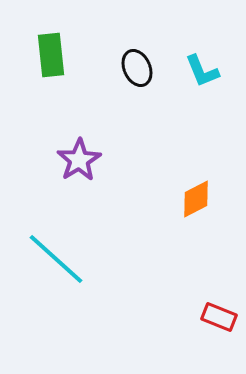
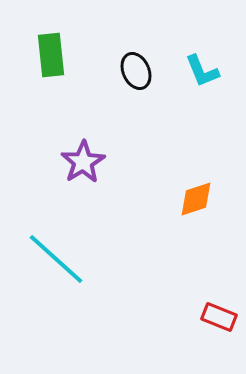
black ellipse: moved 1 px left, 3 px down
purple star: moved 4 px right, 2 px down
orange diamond: rotated 9 degrees clockwise
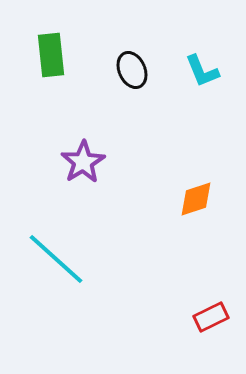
black ellipse: moved 4 px left, 1 px up
red rectangle: moved 8 px left; rotated 48 degrees counterclockwise
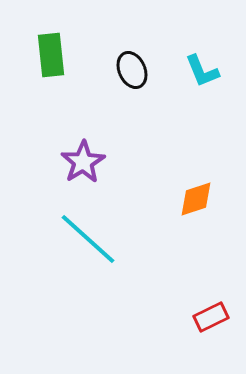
cyan line: moved 32 px right, 20 px up
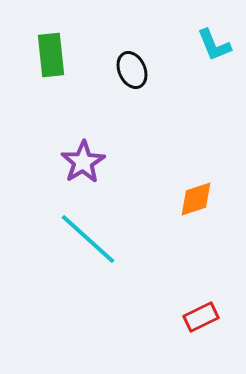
cyan L-shape: moved 12 px right, 26 px up
red rectangle: moved 10 px left
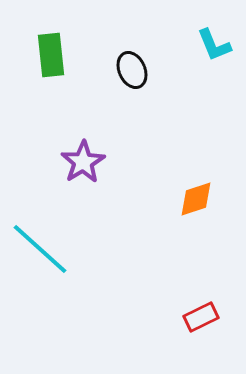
cyan line: moved 48 px left, 10 px down
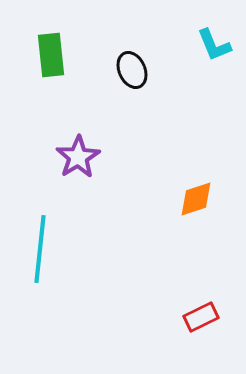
purple star: moved 5 px left, 5 px up
cyan line: rotated 54 degrees clockwise
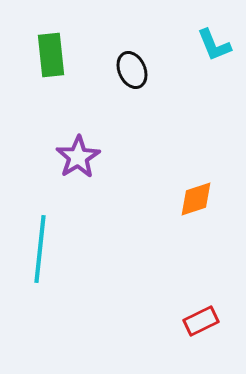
red rectangle: moved 4 px down
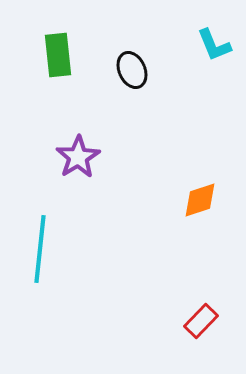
green rectangle: moved 7 px right
orange diamond: moved 4 px right, 1 px down
red rectangle: rotated 20 degrees counterclockwise
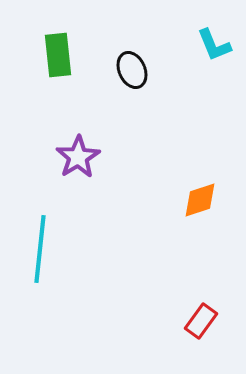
red rectangle: rotated 8 degrees counterclockwise
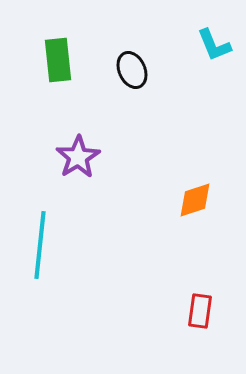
green rectangle: moved 5 px down
orange diamond: moved 5 px left
cyan line: moved 4 px up
red rectangle: moved 1 px left, 10 px up; rotated 28 degrees counterclockwise
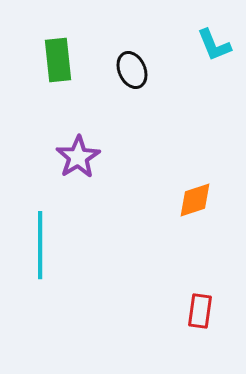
cyan line: rotated 6 degrees counterclockwise
